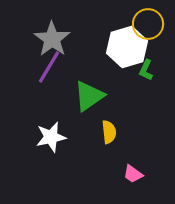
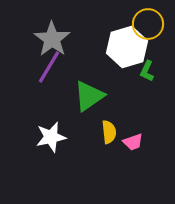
green L-shape: moved 1 px right, 1 px down
pink trapezoid: moved 32 px up; rotated 55 degrees counterclockwise
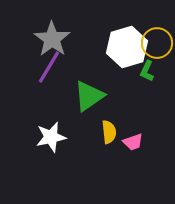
yellow circle: moved 9 px right, 19 px down
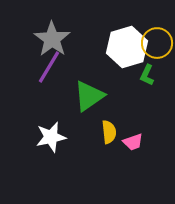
green L-shape: moved 4 px down
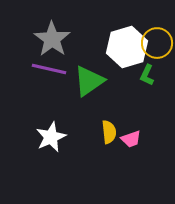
purple line: moved 2 px down; rotated 72 degrees clockwise
green triangle: moved 15 px up
white star: rotated 12 degrees counterclockwise
pink trapezoid: moved 2 px left, 3 px up
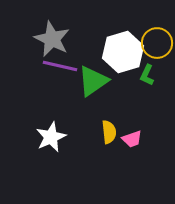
gray star: rotated 9 degrees counterclockwise
white hexagon: moved 4 px left, 5 px down
purple line: moved 11 px right, 3 px up
green triangle: moved 4 px right
pink trapezoid: moved 1 px right
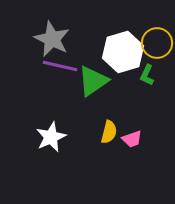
yellow semicircle: rotated 20 degrees clockwise
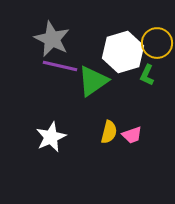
pink trapezoid: moved 4 px up
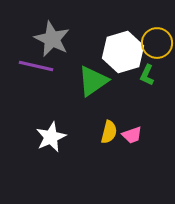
purple line: moved 24 px left
